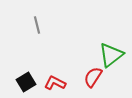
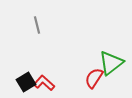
green triangle: moved 8 px down
red semicircle: moved 1 px right, 1 px down
red L-shape: moved 11 px left; rotated 15 degrees clockwise
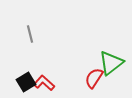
gray line: moved 7 px left, 9 px down
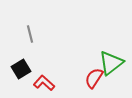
black square: moved 5 px left, 13 px up
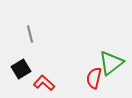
red semicircle: rotated 20 degrees counterclockwise
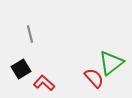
red semicircle: rotated 125 degrees clockwise
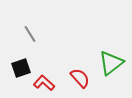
gray line: rotated 18 degrees counterclockwise
black square: moved 1 px up; rotated 12 degrees clockwise
red semicircle: moved 14 px left
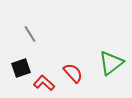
red semicircle: moved 7 px left, 5 px up
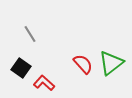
black square: rotated 36 degrees counterclockwise
red semicircle: moved 10 px right, 9 px up
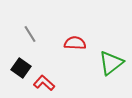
red semicircle: moved 8 px left, 21 px up; rotated 45 degrees counterclockwise
